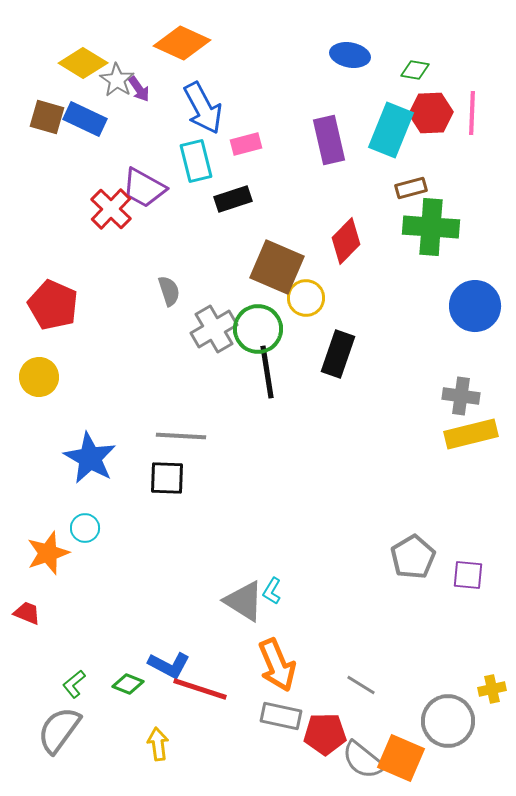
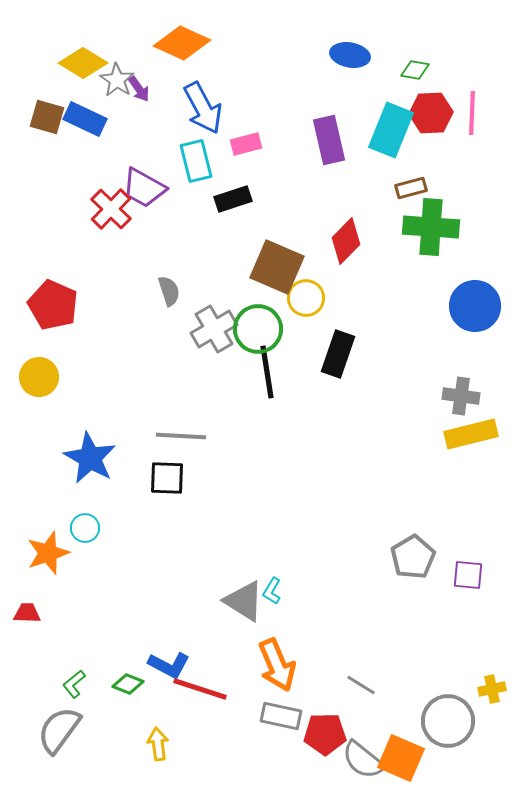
red trapezoid at (27, 613): rotated 20 degrees counterclockwise
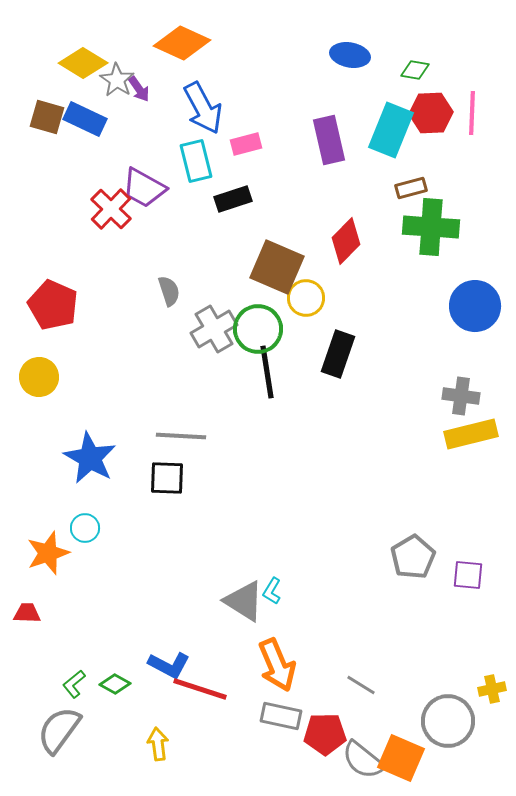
green diamond at (128, 684): moved 13 px left; rotated 8 degrees clockwise
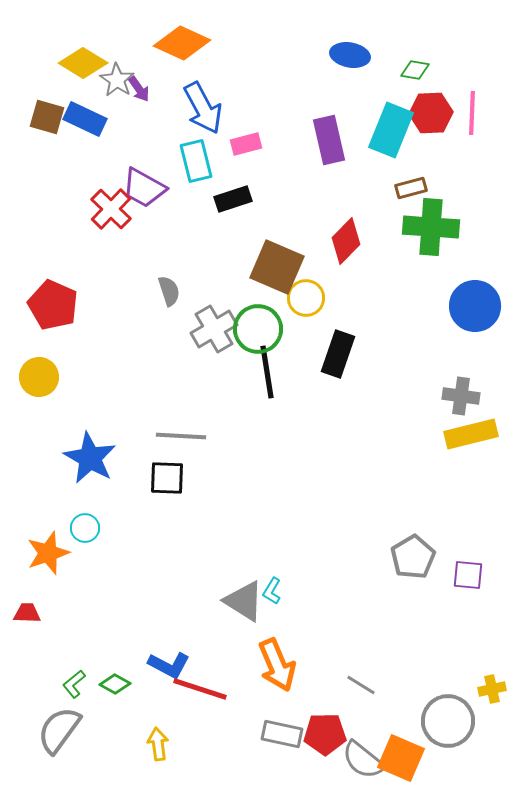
gray rectangle at (281, 716): moved 1 px right, 18 px down
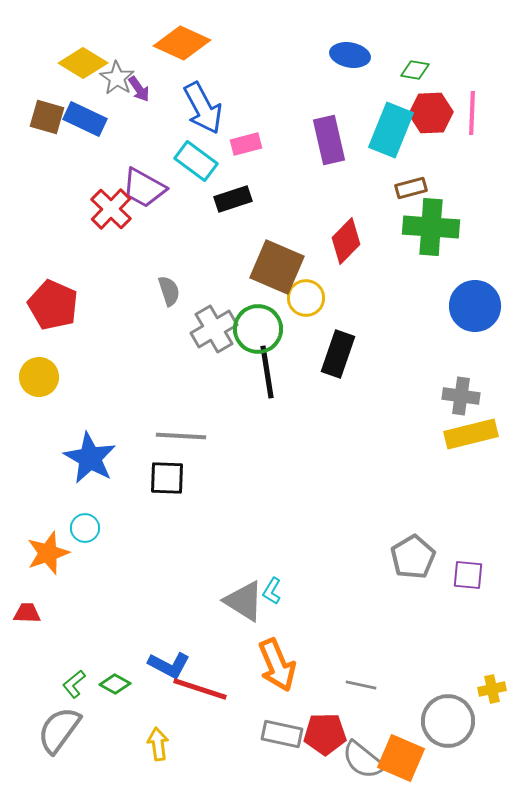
gray star at (117, 80): moved 2 px up
cyan rectangle at (196, 161): rotated 39 degrees counterclockwise
gray line at (361, 685): rotated 20 degrees counterclockwise
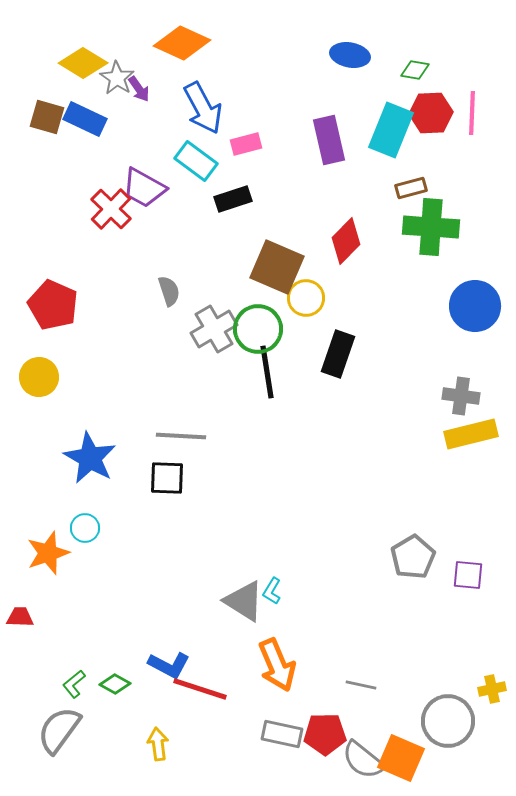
red trapezoid at (27, 613): moved 7 px left, 4 px down
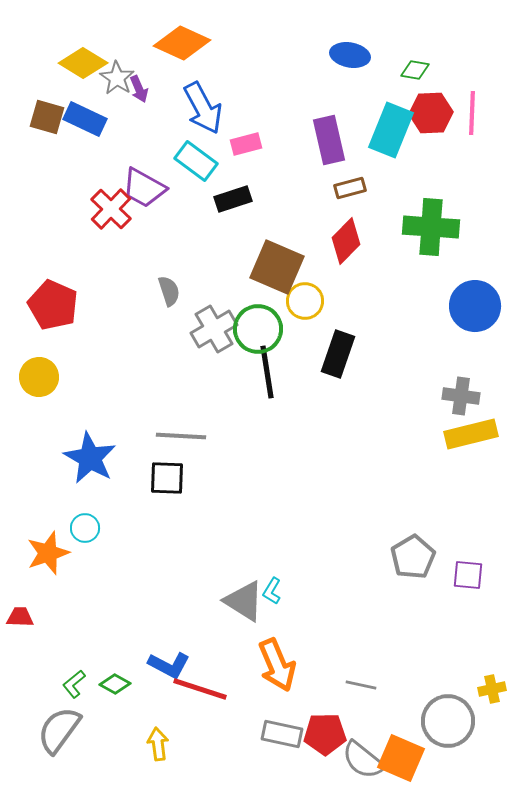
purple arrow at (139, 89): rotated 12 degrees clockwise
brown rectangle at (411, 188): moved 61 px left
yellow circle at (306, 298): moved 1 px left, 3 px down
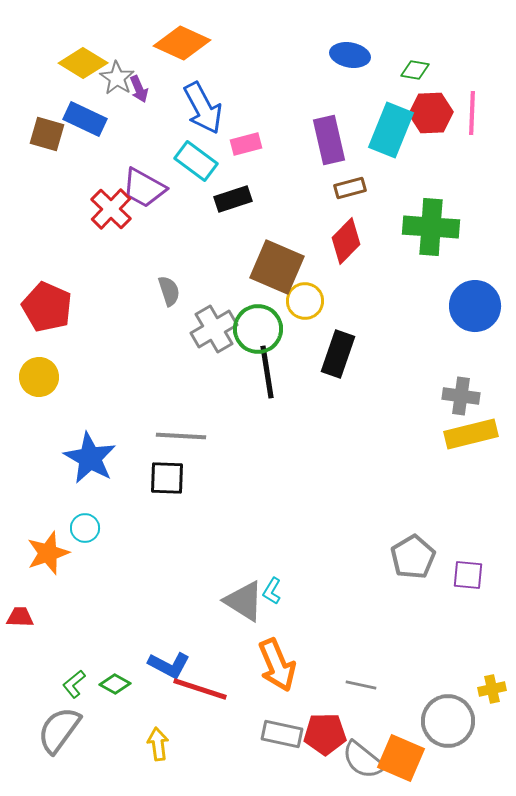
brown square at (47, 117): moved 17 px down
red pentagon at (53, 305): moved 6 px left, 2 px down
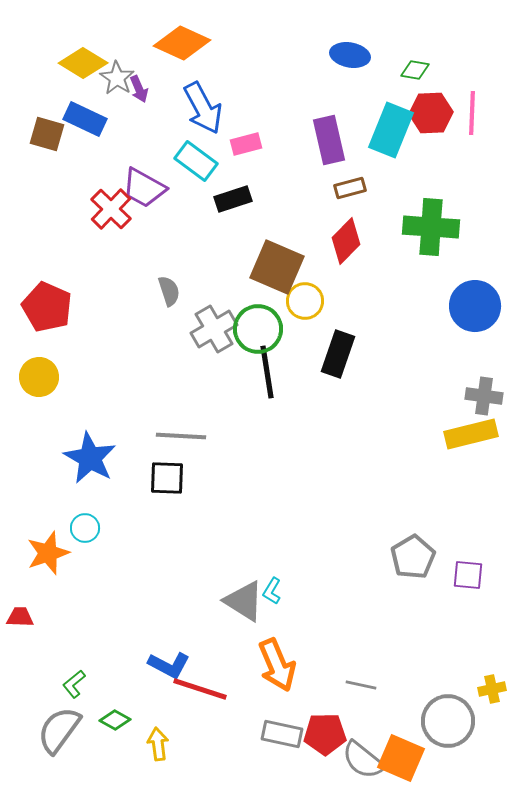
gray cross at (461, 396): moved 23 px right
green diamond at (115, 684): moved 36 px down
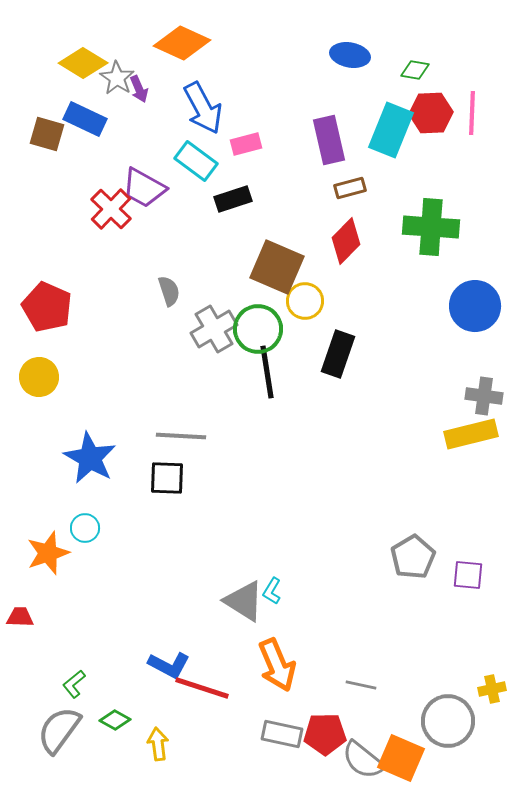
red line at (200, 689): moved 2 px right, 1 px up
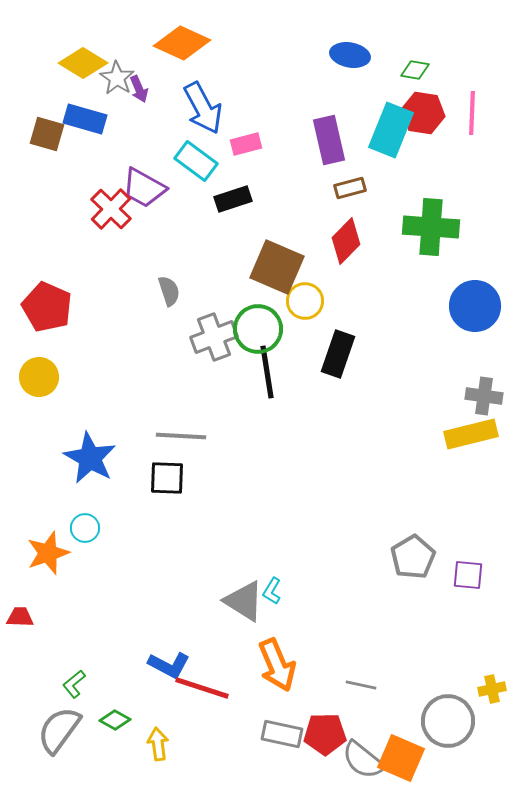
red hexagon at (431, 113): moved 8 px left; rotated 12 degrees clockwise
blue rectangle at (85, 119): rotated 9 degrees counterclockwise
gray cross at (214, 329): moved 8 px down; rotated 9 degrees clockwise
